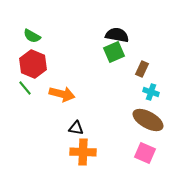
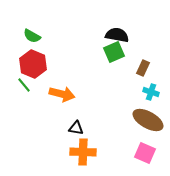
brown rectangle: moved 1 px right, 1 px up
green line: moved 1 px left, 3 px up
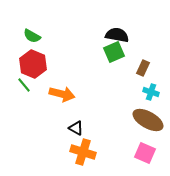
black triangle: rotated 21 degrees clockwise
orange cross: rotated 15 degrees clockwise
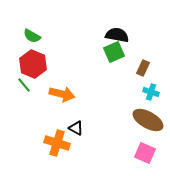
orange cross: moved 26 px left, 9 px up
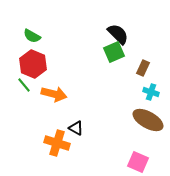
black semicircle: moved 1 px right, 1 px up; rotated 35 degrees clockwise
orange arrow: moved 8 px left
pink square: moved 7 px left, 9 px down
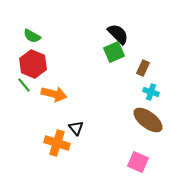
brown ellipse: rotated 8 degrees clockwise
black triangle: rotated 21 degrees clockwise
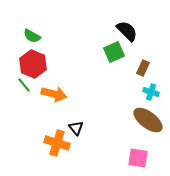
black semicircle: moved 9 px right, 3 px up
pink square: moved 4 px up; rotated 15 degrees counterclockwise
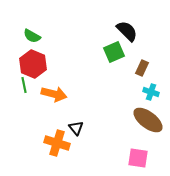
brown rectangle: moved 1 px left
green line: rotated 28 degrees clockwise
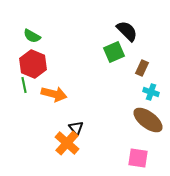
orange cross: moved 10 px right; rotated 25 degrees clockwise
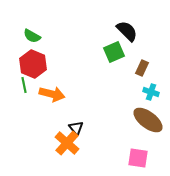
orange arrow: moved 2 px left
